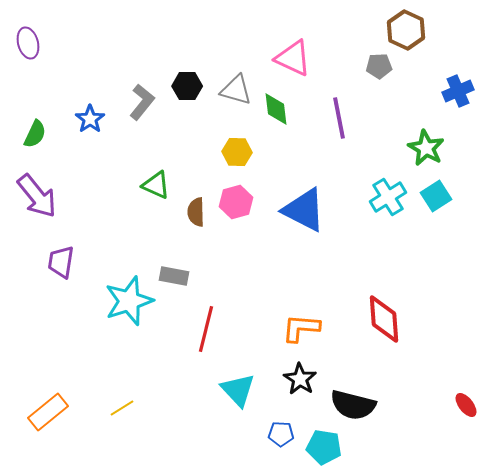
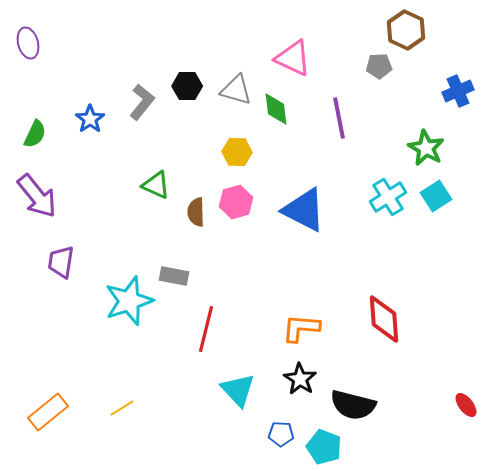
cyan pentagon: rotated 12 degrees clockwise
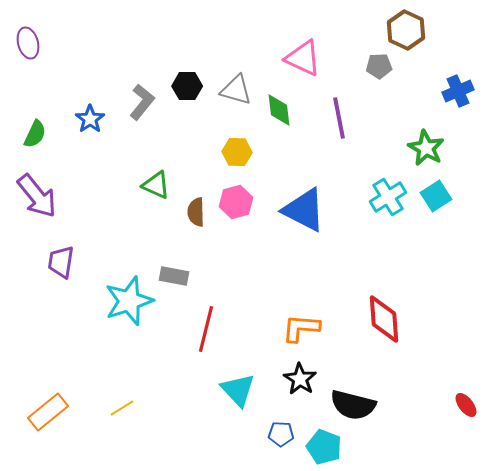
pink triangle: moved 10 px right
green diamond: moved 3 px right, 1 px down
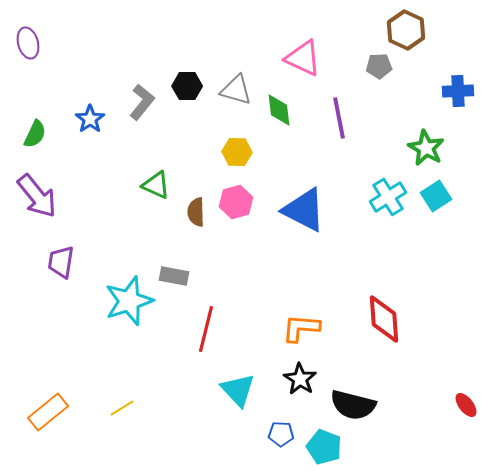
blue cross: rotated 20 degrees clockwise
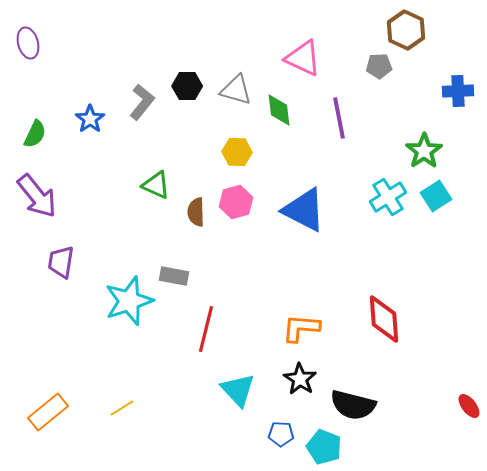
green star: moved 2 px left, 3 px down; rotated 9 degrees clockwise
red ellipse: moved 3 px right, 1 px down
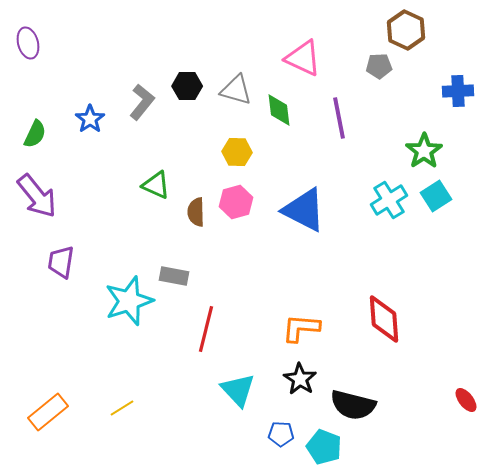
cyan cross: moved 1 px right, 3 px down
red ellipse: moved 3 px left, 6 px up
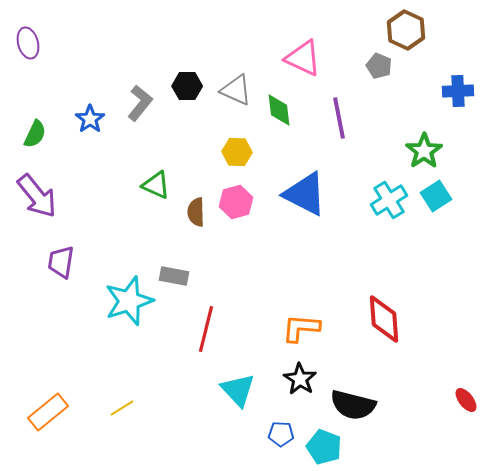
gray pentagon: rotated 25 degrees clockwise
gray triangle: rotated 8 degrees clockwise
gray L-shape: moved 2 px left, 1 px down
blue triangle: moved 1 px right, 16 px up
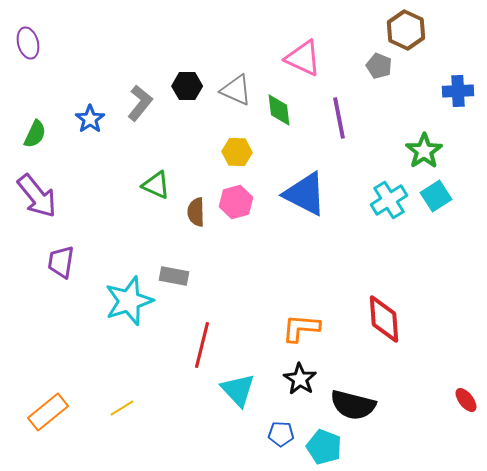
red line: moved 4 px left, 16 px down
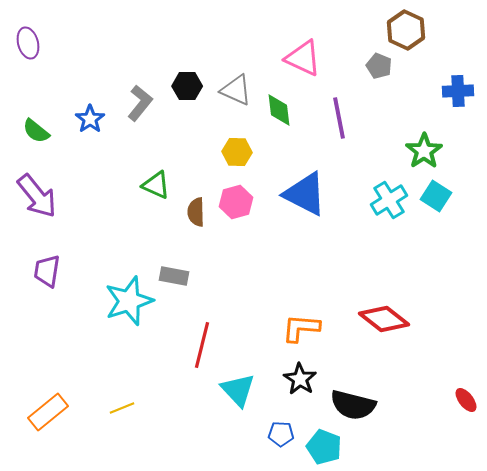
green semicircle: moved 1 px right, 3 px up; rotated 104 degrees clockwise
cyan square: rotated 24 degrees counterclockwise
purple trapezoid: moved 14 px left, 9 px down
red diamond: rotated 48 degrees counterclockwise
yellow line: rotated 10 degrees clockwise
